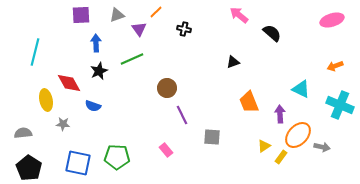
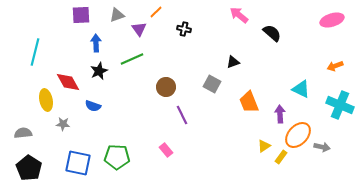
red diamond: moved 1 px left, 1 px up
brown circle: moved 1 px left, 1 px up
gray square: moved 53 px up; rotated 24 degrees clockwise
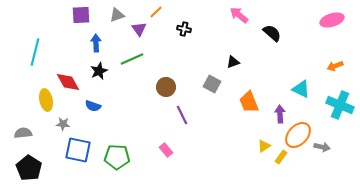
blue square: moved 13 px up
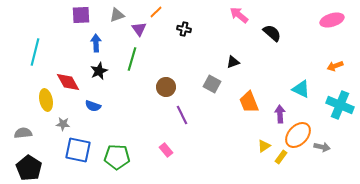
green line: rotated 50 degrees counterclockwise
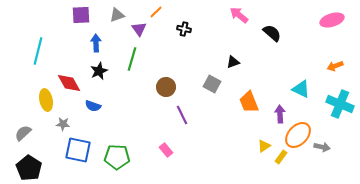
cyan line: moved 3 px right, 1 px up
red diamond: moved 1 px right, 1 px down
cyan cross: moved 1 px up
gray semicircle: rotated 36 degrees counterclockwise
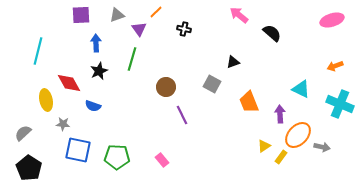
pink rectangle: moved 4 px left, 10 px down
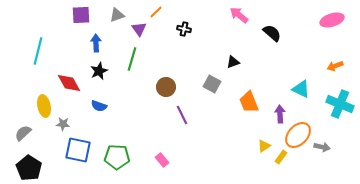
yellow ellipse: moved 2 px left, 6 px down
blue semicircle: moved 6 px right
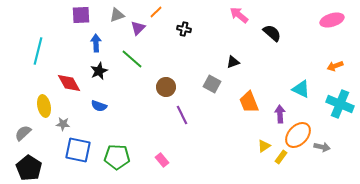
purple triangle: moved 1 px left, 1 px up; rotated 21 degrees clockwise
green line: rotated 65 degrees counterclockwise
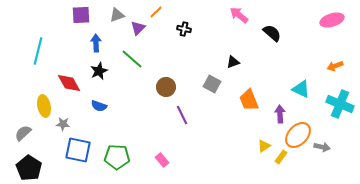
orange trapezoid: moved 2 px up
